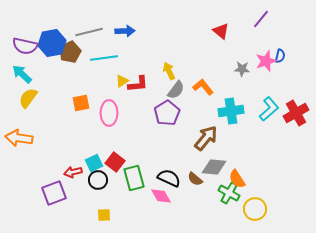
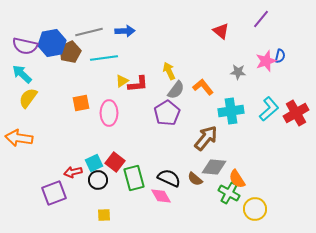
gray star: moved 4 px left, 3 px down
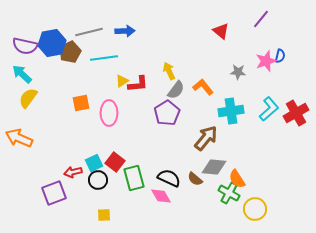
orange arrow: rotated 16 degrees clockwise
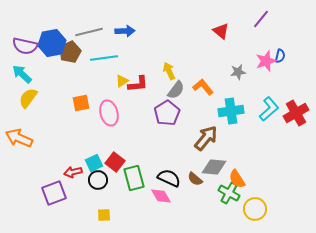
gray star: rotated 14 degrees counterclockwise
pink ellipse: rotated 15 degrees counterclockwise
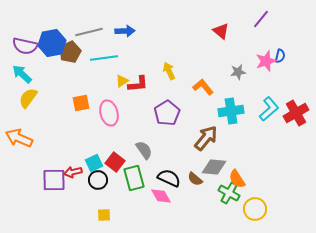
gray semicircle: moved 32 px left, 60 px down; rotated 72 degrees counterclockwise
purple square: moved 13 px up; rotated 20 degrees clockwise
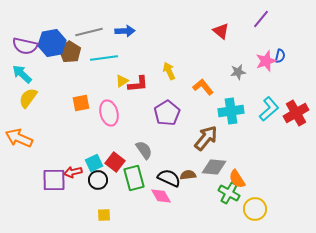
brown pentagon: rotated 15 degrees counterclockwise
brown semicircle: moved 7 px left, 4 px up; rotated 133 degrees clockwise
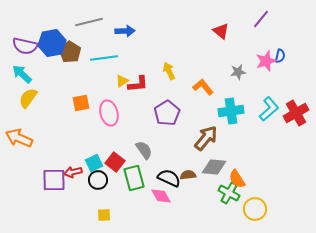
gray line: moved 10 px up
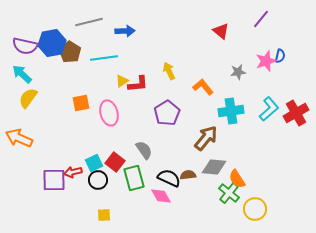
green cross: rotated 10 degrees clockwise
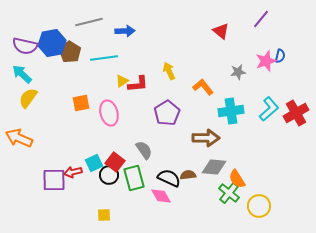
brown arrow: rotated 52 degrees clockwise
black circle: moved 11 px right, 5 px up
yellow circle: moved 4 px right, 3 px up
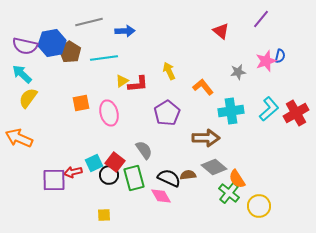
gray diamond: rotated 35 degrees clockwise
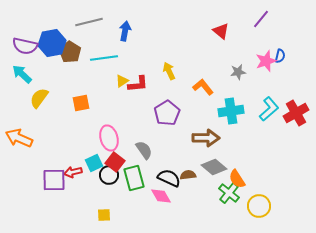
blue arrow: rotated 78 degrees counterclockwise
yellow semicircle: moved 11 px right
pink ellipse: moved 25 px down
